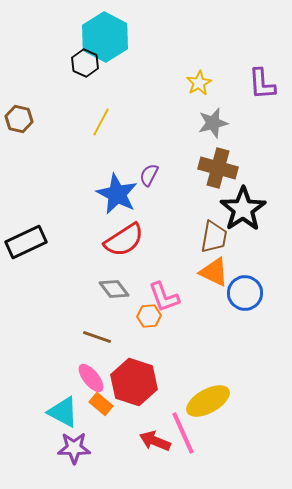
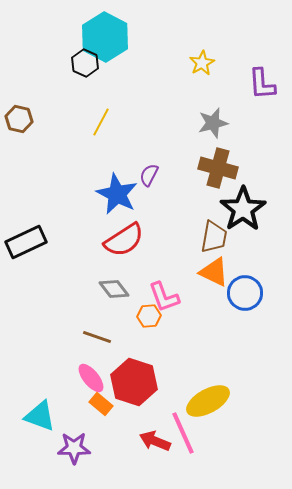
yellow star: moved 3 px right, 20 px up
cyan triangle: moved 23 px left, 4 px down; rotated 8 degrees counterclockwise
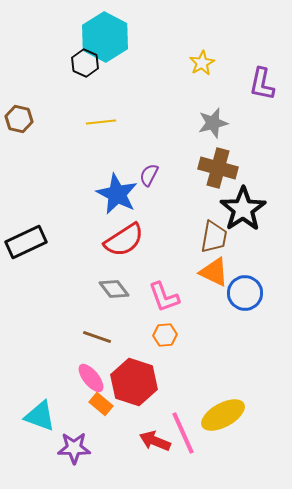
purple L-shape: rotated 16 degrees clockwise
yellow line: rotated 56 degrees clockwise
orange hexagon: moved 16 px right, 19 px down
yellow ellipse: moved 15 px right, 14 px down
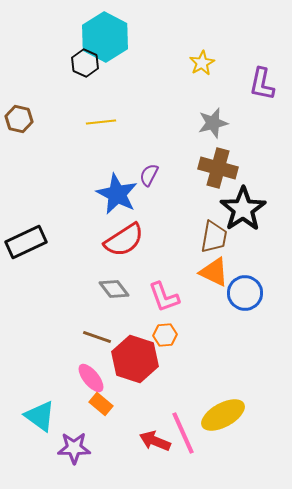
red hexagon: moved 1 px right, 23 px up
cyan triangle: rotated 16 degrees clockwise
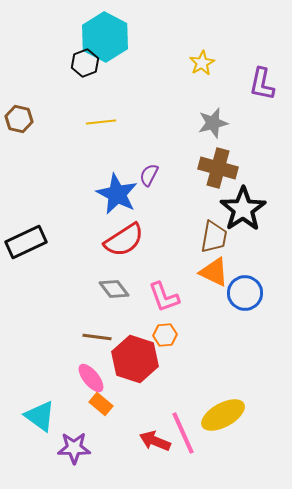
black hexagon: rotated 16 degrees clockwise
brown line: rotated 12 degrees counterclockwise
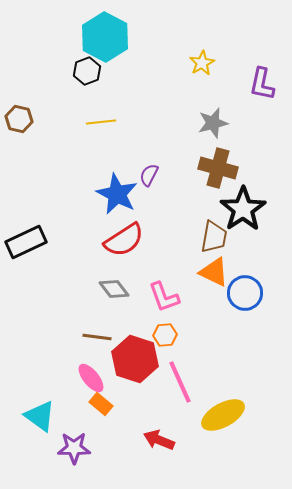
black hexagon: moved 2 px right, 8 px down
pink line: moved 3 px left, 51 px up
red arrow: moved 4 px right, 1 px up
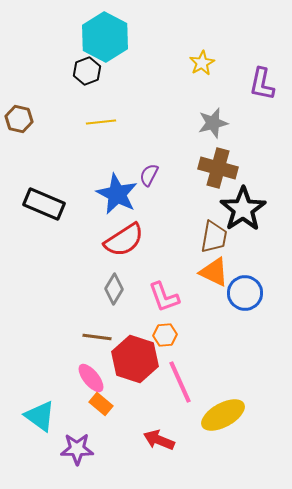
black rectangle: moved 18 px right, 38 px up; rotated 48 degrees clockwise
gray diamond: rotated 68 degrees clockwise
purple star: moved 3 px right, 1 px down
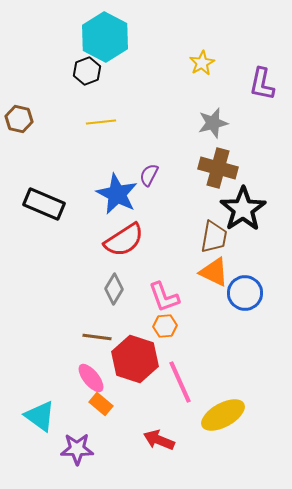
orange hexagon: moved 9 px up
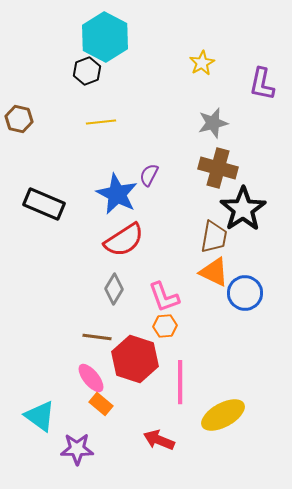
pink line: rotated 24 degrees clockwise
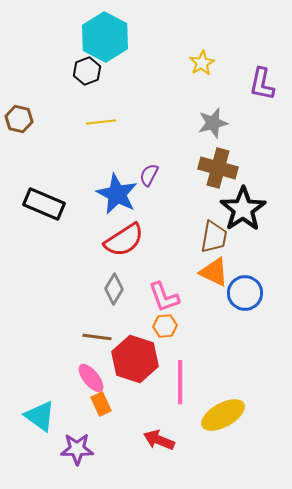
orange rectangle: rotated 25 degrees clockwise
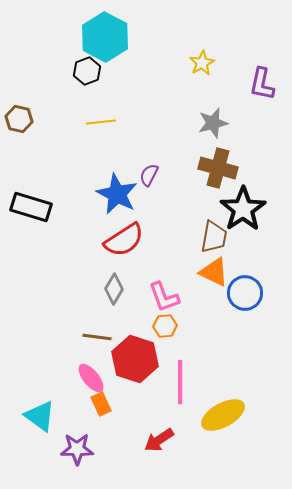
black rectangle: moved 13 px left, 3 px down; rotated 6 degrees counterclockwise
red arrow: rotated 56 degrees counterclockwise
